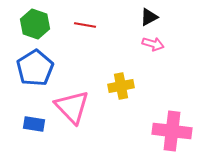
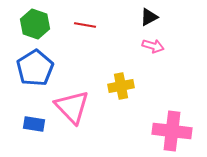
pink arrow: moved 2 px down
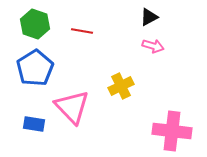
red line: moved 3 px left, 6 px down
yellow cross: rotated 15 degrees counterclockwise
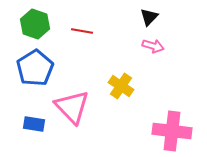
black triangle: rotated 18 degrees counterclockwise
yellow cross: rotated 30 degrees counterclockwise
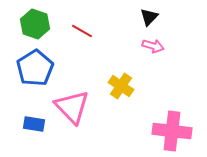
red line: rotated 20 degrees clockwise
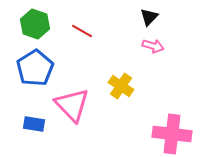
pink triangle: moved 2 px up
pink cross: moved 3 px down
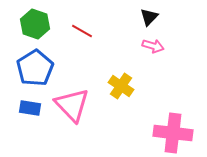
blue rectangle: moved 4 px left, 16 px up
pink cross: moved 1 px right, 1 px up
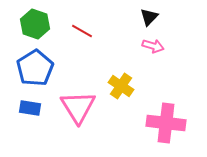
pink triangle: moved 6 px right, 2 px down; rotated 12 degrees clockwise
pink cross: moved 7 px left, 10 px up
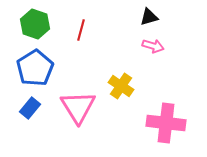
black triangle: rotated 30 degrees clockwise
red line: moved 1 px left, 1 px up; rotated 75 degrees clockwise
blue rectangle: rotated 60 degrees counterclockwise
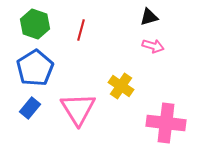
pink triangle: moved 2 px down
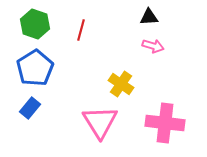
black triangle: rotated 12 degrees clockwise
yellow cross: moved 2 px up
pink triangle: moved 22 px right, 13 px down
pink cross: moved 1 px left
